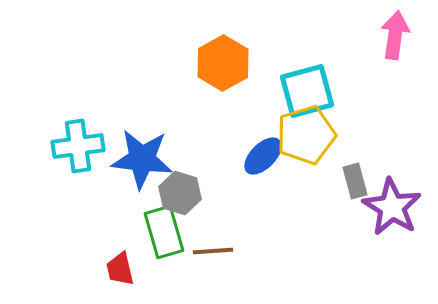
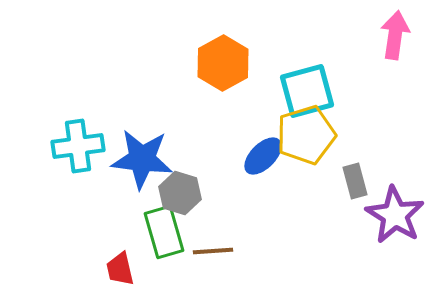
purple star: moved 3 px right, 8 px down
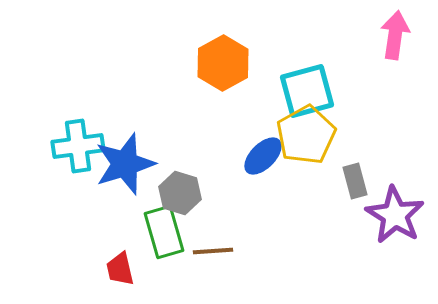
yellow pentagon: rotated 12 degrees counterclockwise
blue star: moved 17 px left, 5 px down; rotated 24 degrees counterclockwise
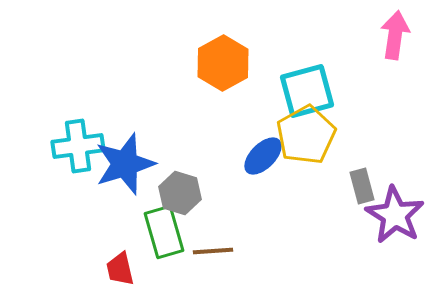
gray rectangle: moved 7 px right, 5 px down
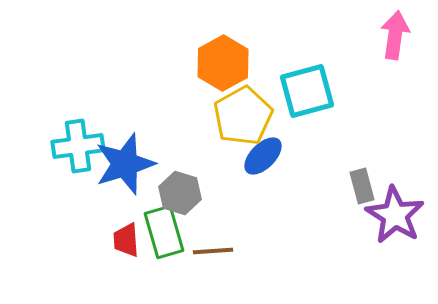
yellow pentagon: moved 63 px left, 19 px up
red trapezoid: moved 6 px right, 29 px up; rotated 9 degrees clockwise
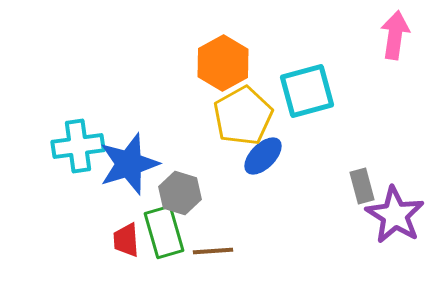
blue star: moved 4 px right
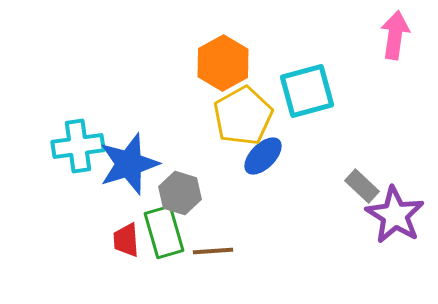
gray rectangle: rotated 32 degrees counterclockwise
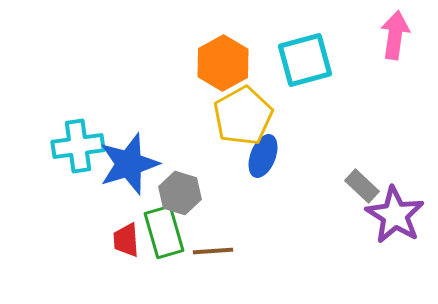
cyan square: moved 2 px left, 31 px up
blue ellipse: rotated 24 degrees counterclockwise
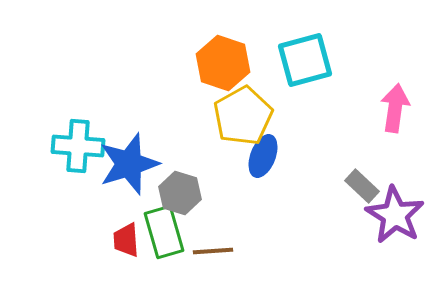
pink arrow: moved 73 px down
orange hexagon: rotated 12 degrees counterclockwise
cyan cross: rotated 12 degrees clockwise
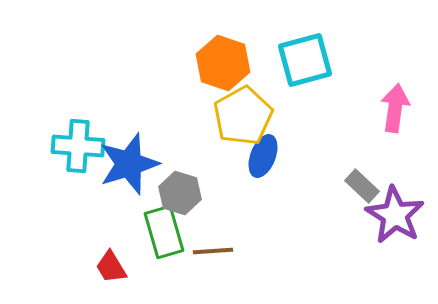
red trapezoid: moved 15 px left, 27 px down; rotated 27 degrees counterclockwise
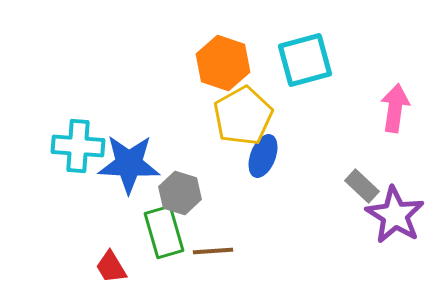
blue star: rotated 20 degrees clockwise
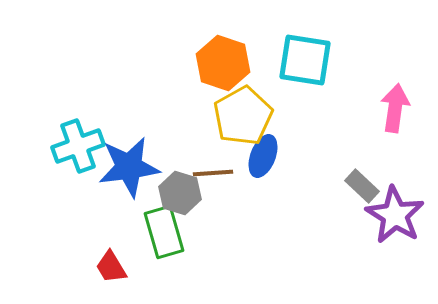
cyan square: rotated 24 degrees clockwise
cyan cross: rotated 24 degrees counterclockwise
blue star: moved 3 px down; rotated 10 degrees counterclockwise
brown line: moved 78 px up
